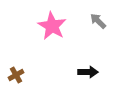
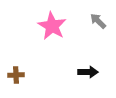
brown cross: rotated 28 degrees clockwise
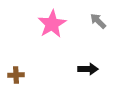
pink star: moved 2 px up; rotated 12 degrees clockwise
black arrow: moved 3 px up
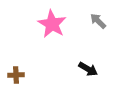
pink star: rotated 12 degrees counterclockwise
black arrow: rotated 30 degrees clockwise
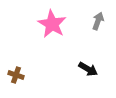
gray arrow: rotated 66 degrees clockwise
brown cross: rotated 21 degrees clockwise
